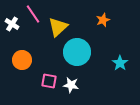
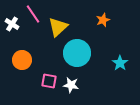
cyan circle: moved 1 px down
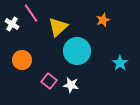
pink line: moved 2 px left, 1 px up
cyan circle: moved 2 px up
pink square: rotated 28 degrees clockwise
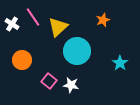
pink line: moved 2 px right, 4 px down
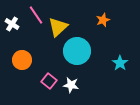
pink line: moved 3 px right, 2 px up
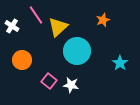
white cross: moved 2 px down
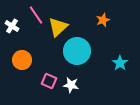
pink square: rotated 14 degrees counterclockwise
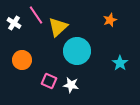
orange star: moved 7 px right
white cross: moved 2 px right, 3 px up
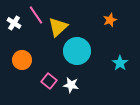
pink square: rotated 14 degrees clockwise
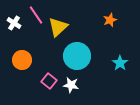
cyan circle: moved 5 px down
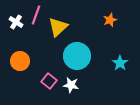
pink line: rotated 54 degrees clockwise
white cross: moved 2 px right, 1 px up
orange circle: moved 2 px left, 1 px down
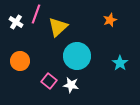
pink line: moved 1 px up
